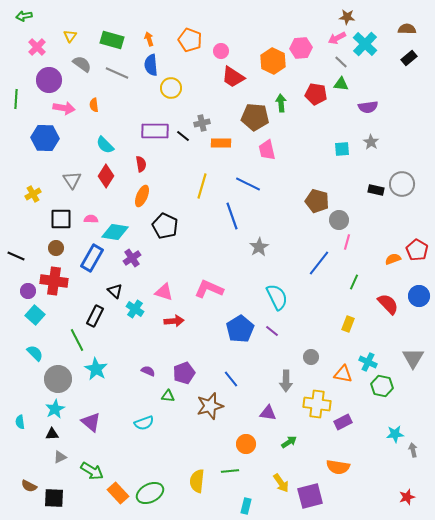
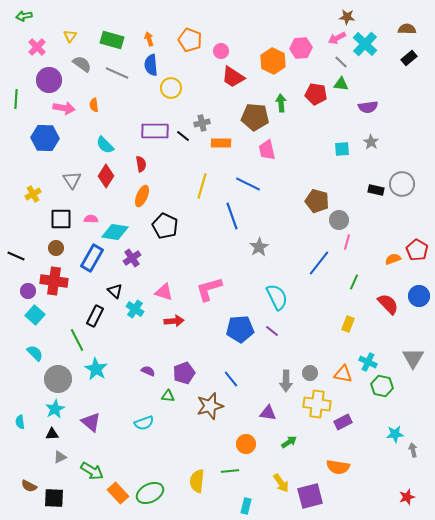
pink L-shape at (209, 289): rotated 40 degrees counterclockwise
blue pentagon at (240, 329): rotated 28 degrees clockwise
gray circle at (311, 357): moved 1 px left, 16 px down
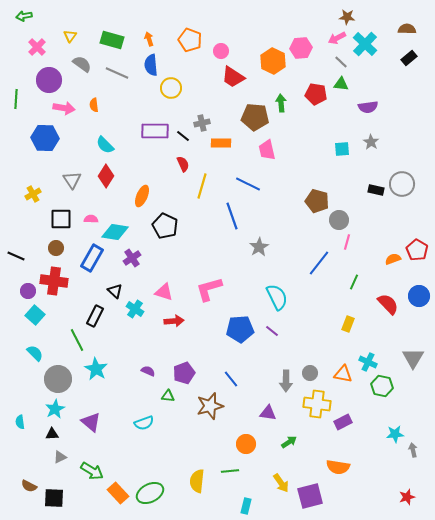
red semicircle at (141, 164): moved 42 px right; rotated 14 degrees counterclockwise
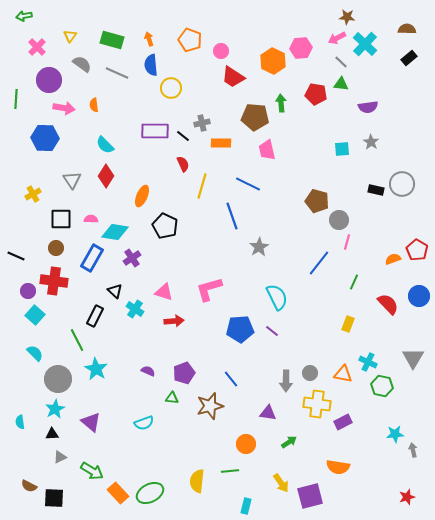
green triangle at (168, 396): moved 4 px right, 2 px down
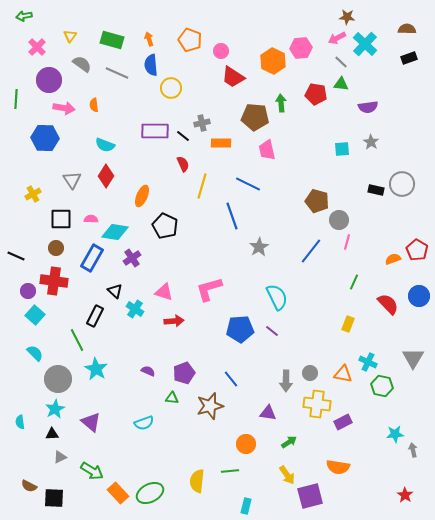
black rectangle at (409, 58): rotated 21 degrees clockwise
cyan semicircle at (105, 145): rotated 24 degrees counterclockwise
blue line at (319, 263): moved 8 px left, 12 px up
yellow arrow at (281, 483): moved 6 px right, 8 px up
red star at (407, 497): moved 2 px left, 2 px up; rotated 21 degrees counterclockwise
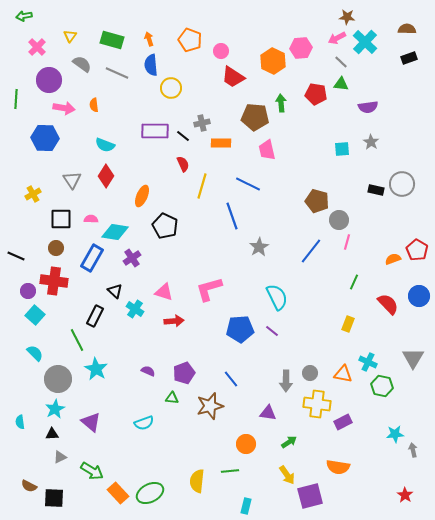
cyan cross at (365, 44): moved 2 px up
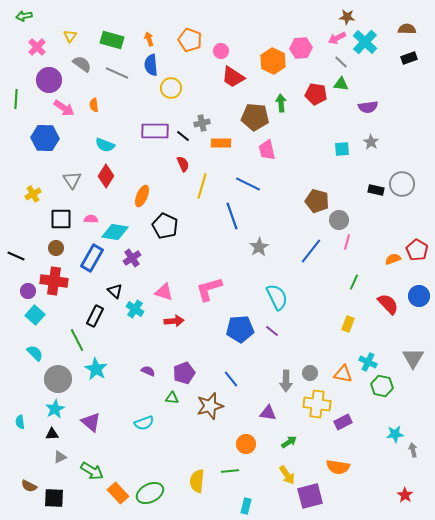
pink arrow at (64, 108): rotated 25 degrees clockwise
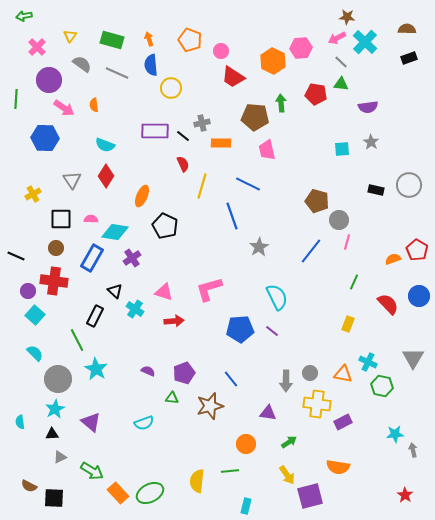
gray circle at (402, 184): moved 7 px right, 1 px down
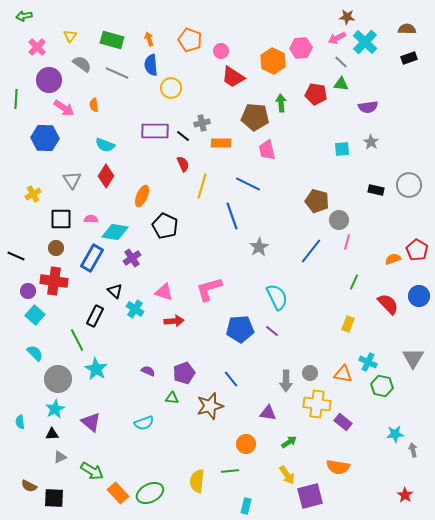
purple rectangle at (343, 422): rotated 66 degrees clockwise
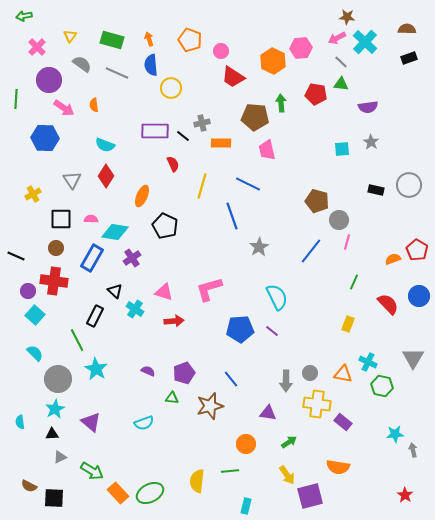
red semicircle at (183, 164): moved 10 px left
